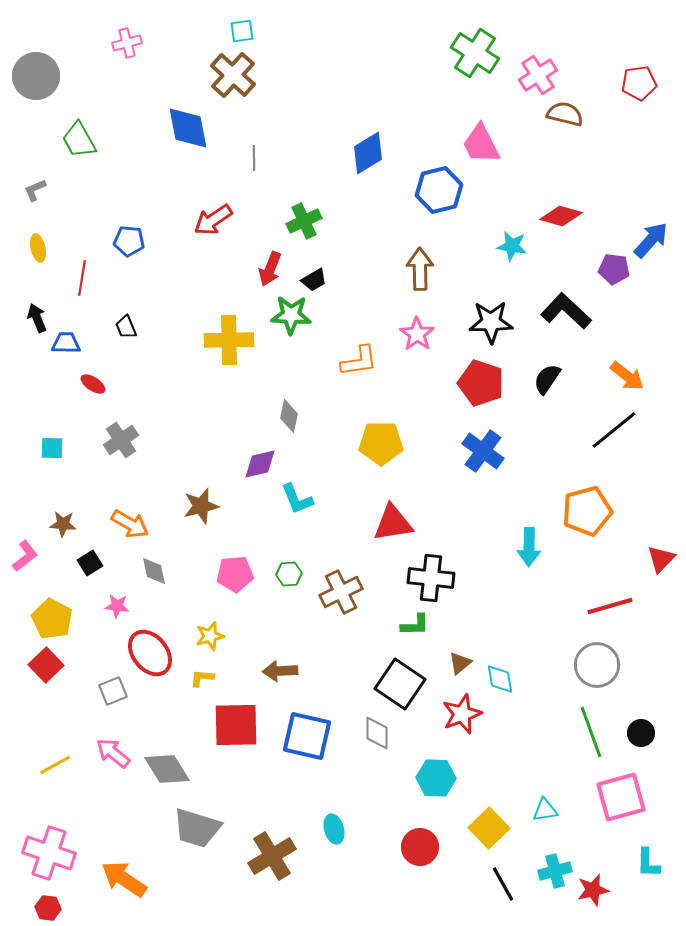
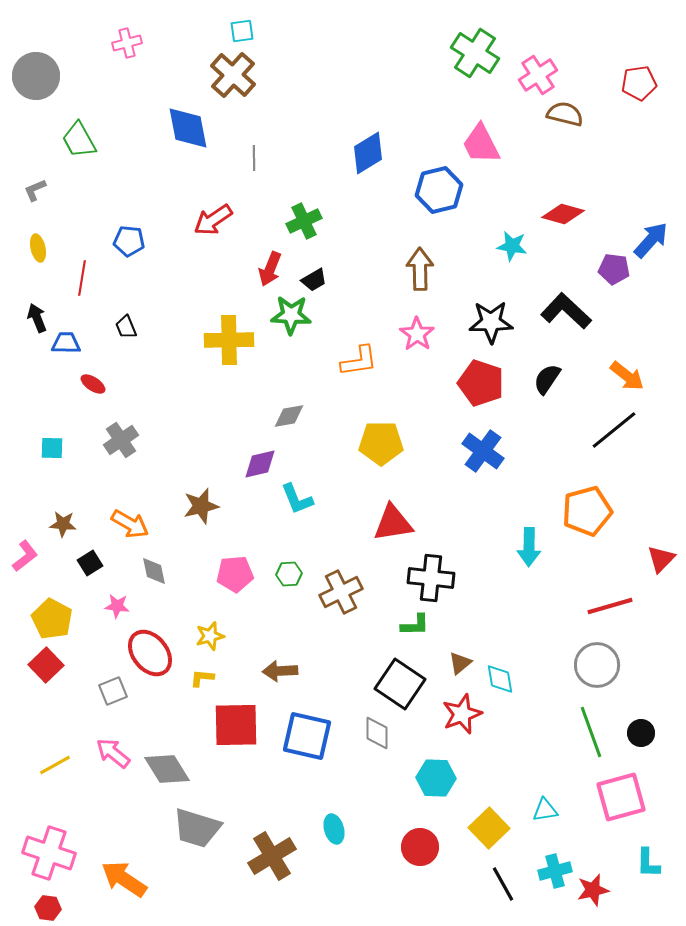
red diamond at (561, 216): moved 2 px right, 2 px up
gray diamond at (289, 416): rotated 68 degrees clockwise
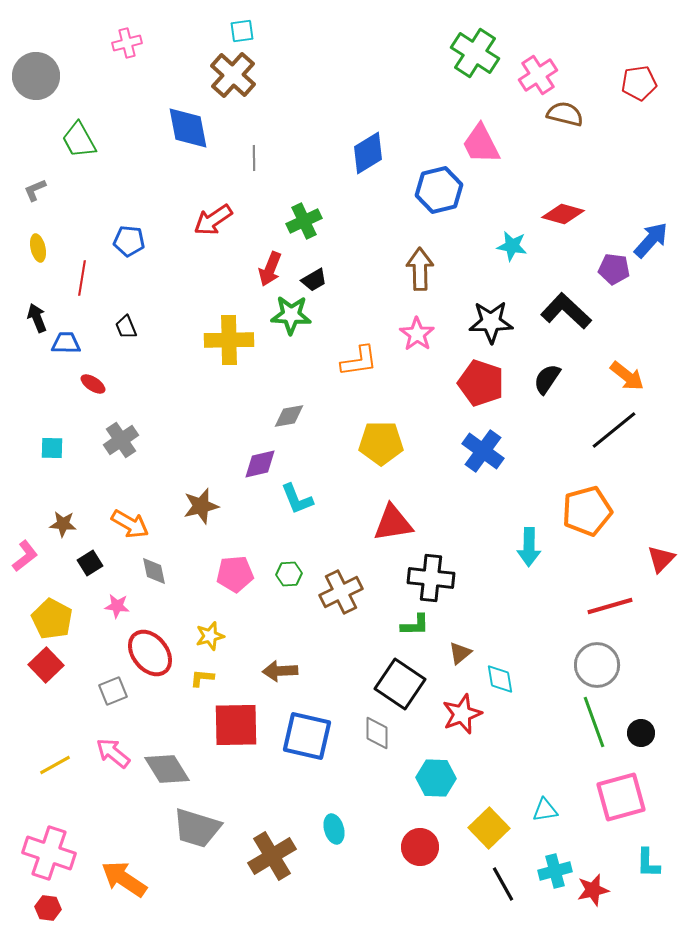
brown triangle at (460, 663): moved 10 px up
green line at (591, 732): moved 3 px right, 10 px up
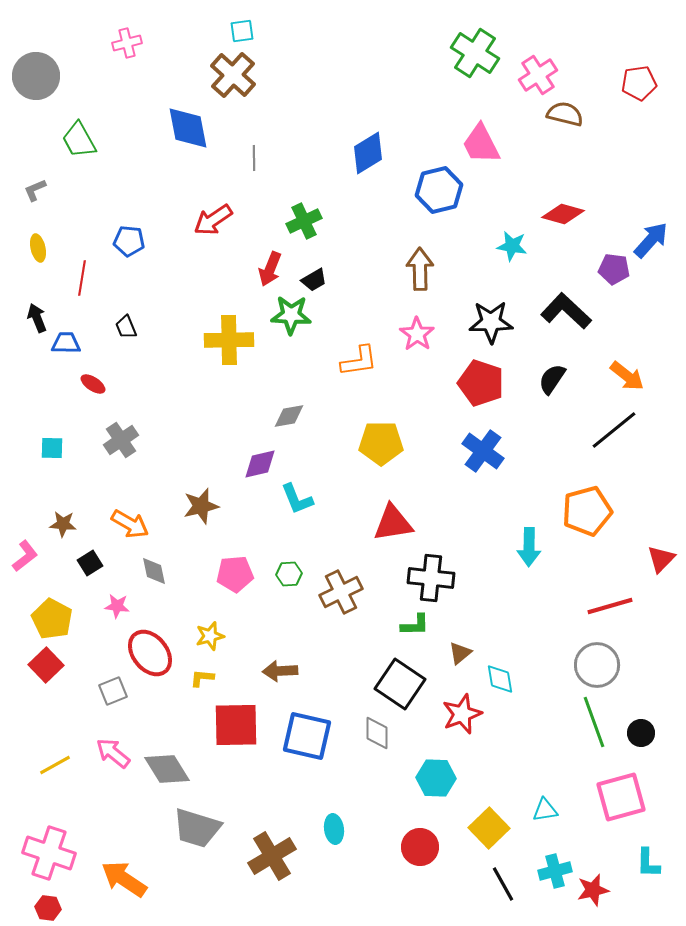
black semicircle at (547, 379): moved 5 px right
cyan ellipse at (334, 829): rotated 8 degrees clockwise
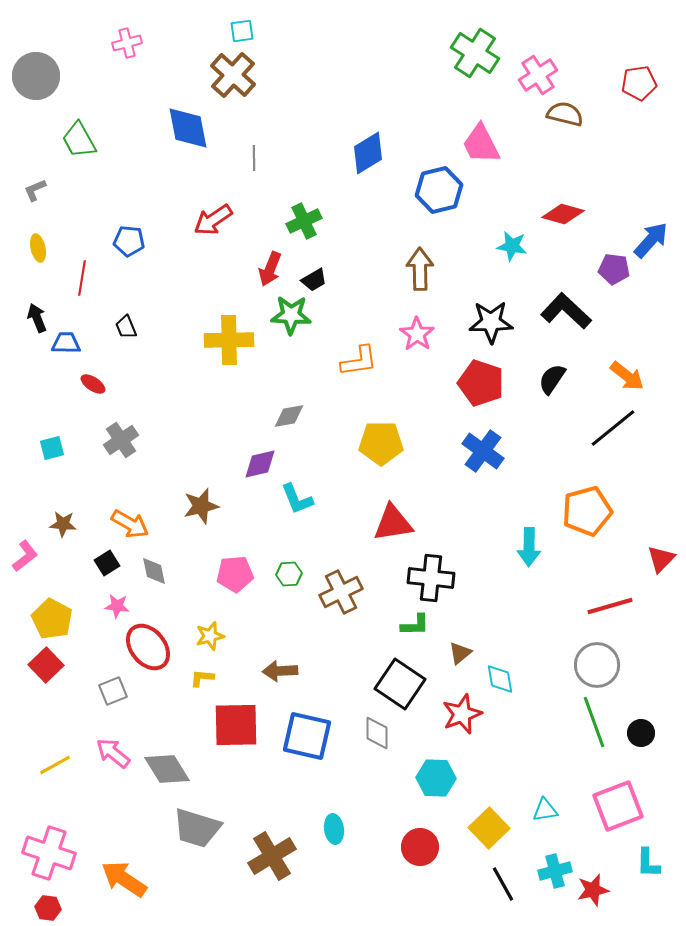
black line at (614, 430): moved 1 px left, 2 px up
cyan square at (52, 448): rotated 15 degrees counterclockwise
black square at (90, 563): moved 17 px right
red ellipse at (150, 653): moved 2 px left, 6 px up
pink square at (621, 797): moved 3 px left, 9 px down; rotated 6 degrees counterclockwise
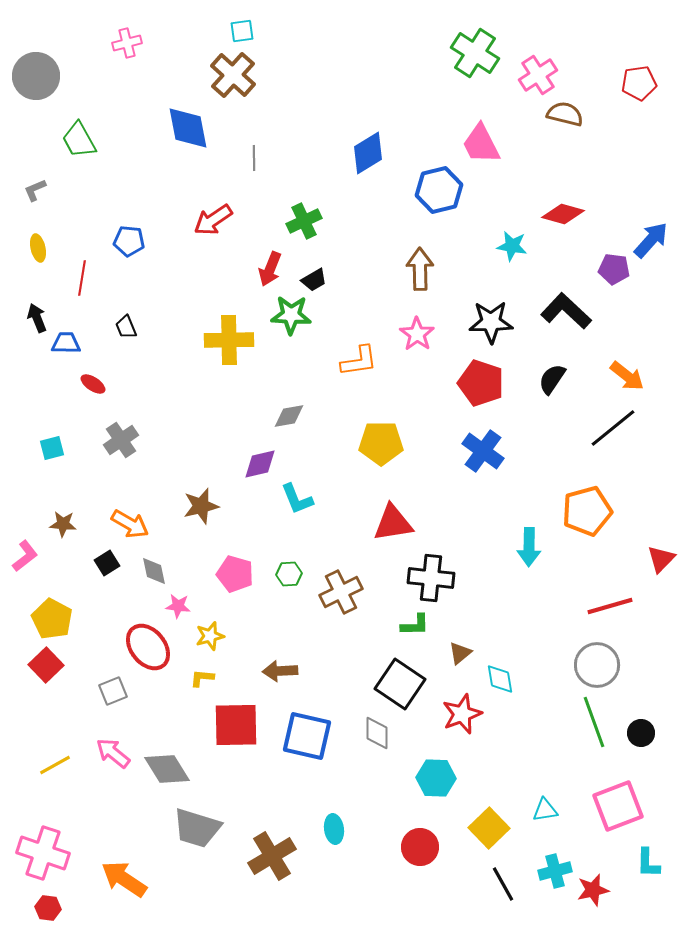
pink pentagon at (235, 574): rotated 21 degrees clockwise
pink star at (117, 606): moved 61 px right
pink cross at (49, 853): moved 6 px left
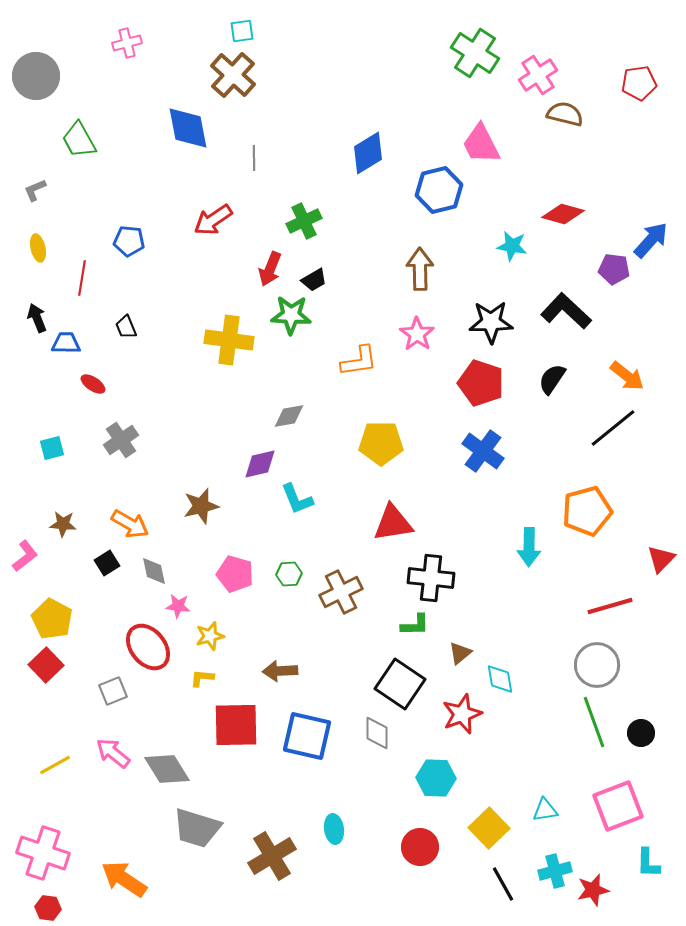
yellow cross at (229, 340): rotated 9 degrees clockwise
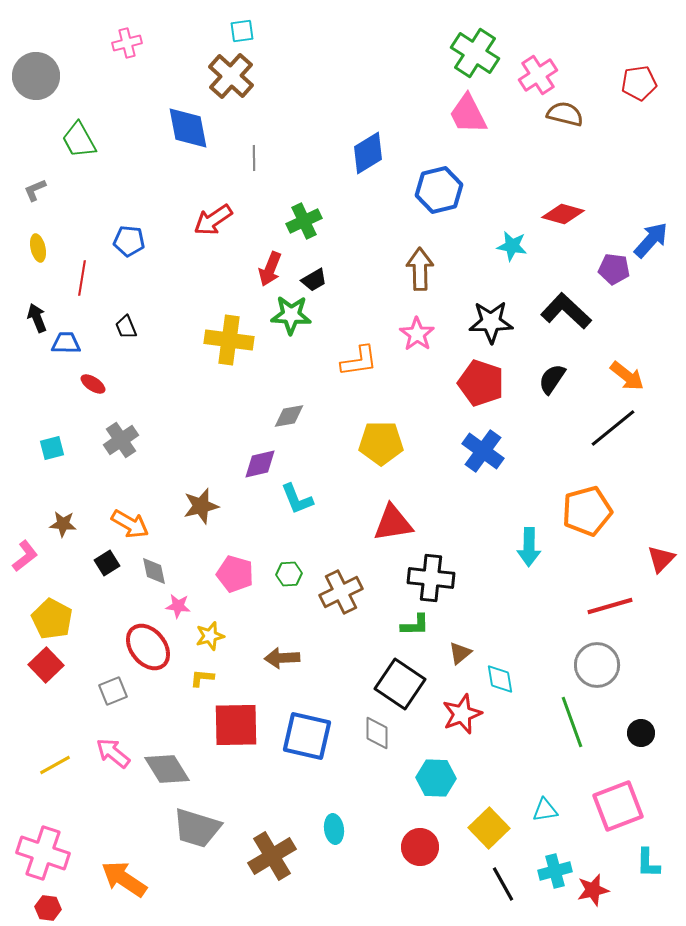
brown cross at (233, 75): moved 2 px left, 1 px down
pink trapezoid at (481, 144): moved 13 px left, 30 px up
brown arrow at (280, 671): moved 2 px right, 13 px up
green line at (594, 722): moved 22 px left
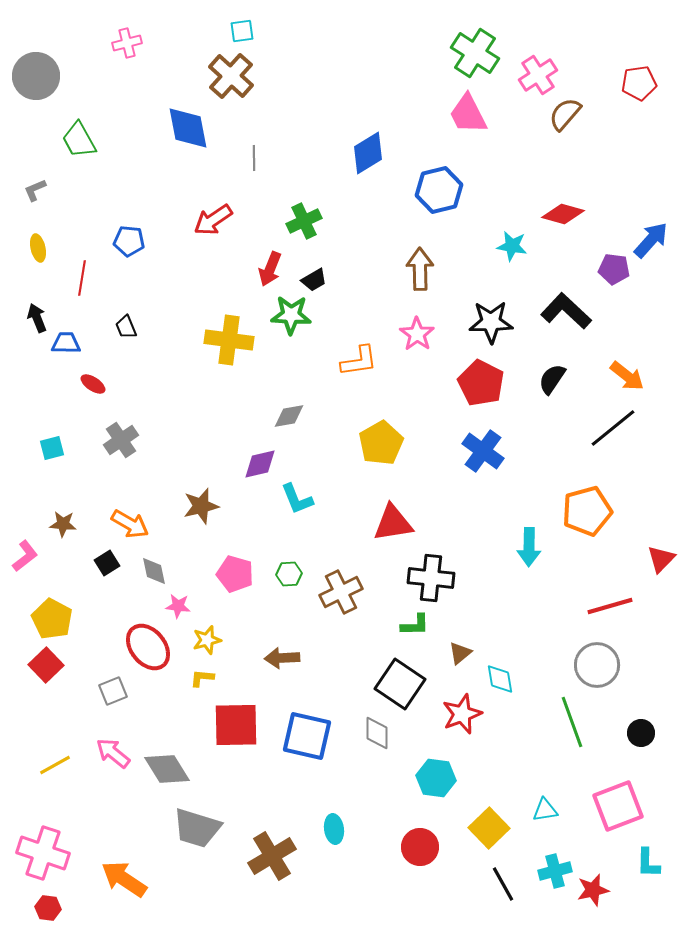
brown semicircle at (565, 114): rotated 63 degrees counterclockwise
red pentagon at (481, 383): rotated 9 degrees clockwise
yellow pentagon at (381, 443): rotated 30 degrees counterclockwise
yellow star at (210, 636): moved 3 px left, 4 px down
cyan hexagon at (436, 778): rotated 6 degrees clockwise
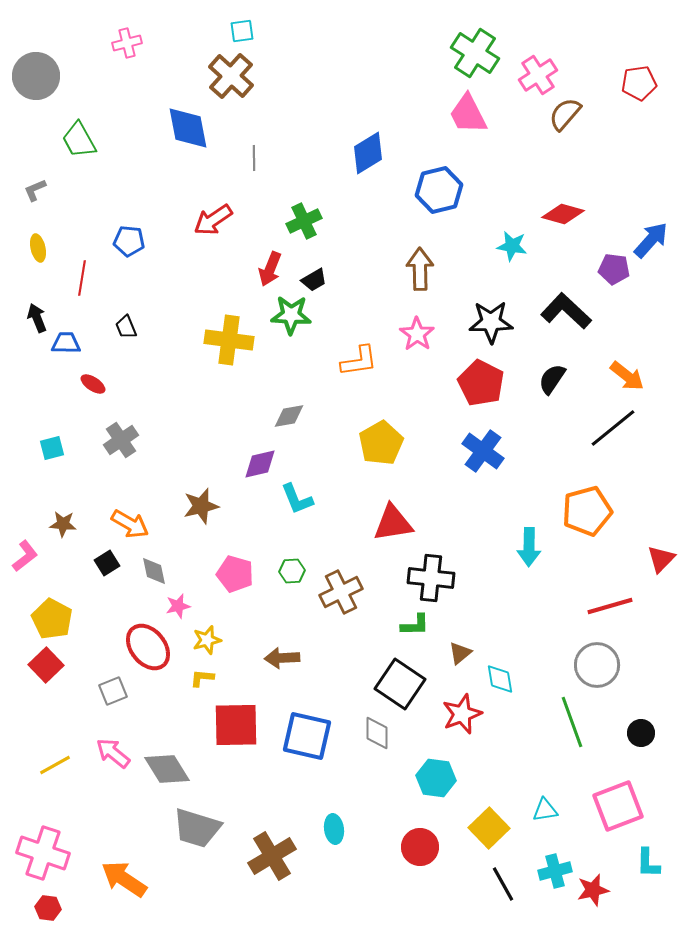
green hexagon at (289, 574): moved 3 px right, 3 px up
pink star at (178, 606): rotated 20 degrees counterclockwise
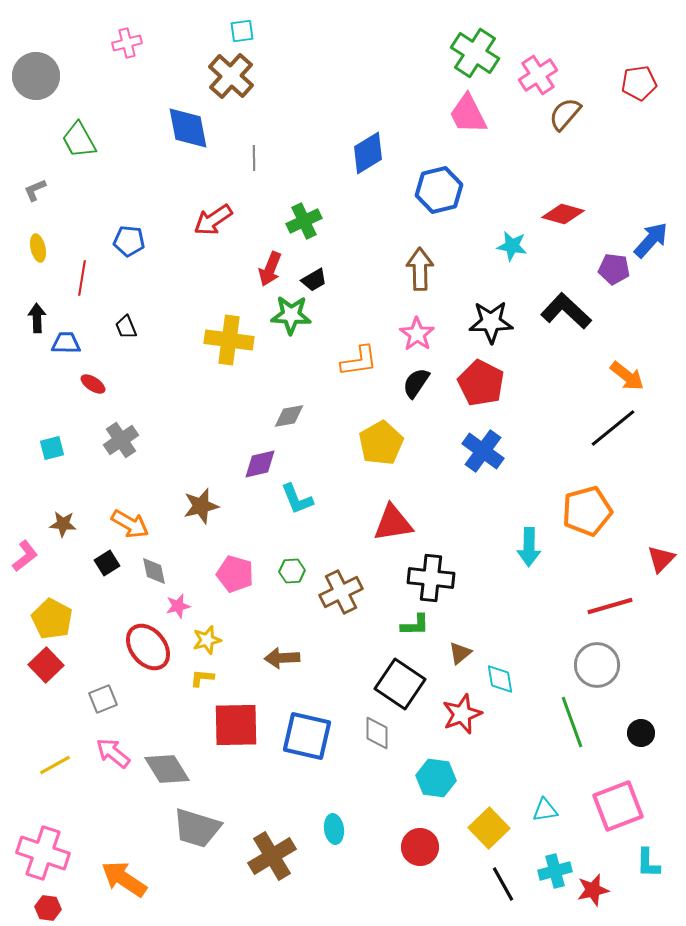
black arrow at (37, 318): rotated 20 degrees clockwise
black semicircle at (552, 379): moved 136 px left, 4 px down
gray square at (113, 691): moved 10 px left, 8 px down
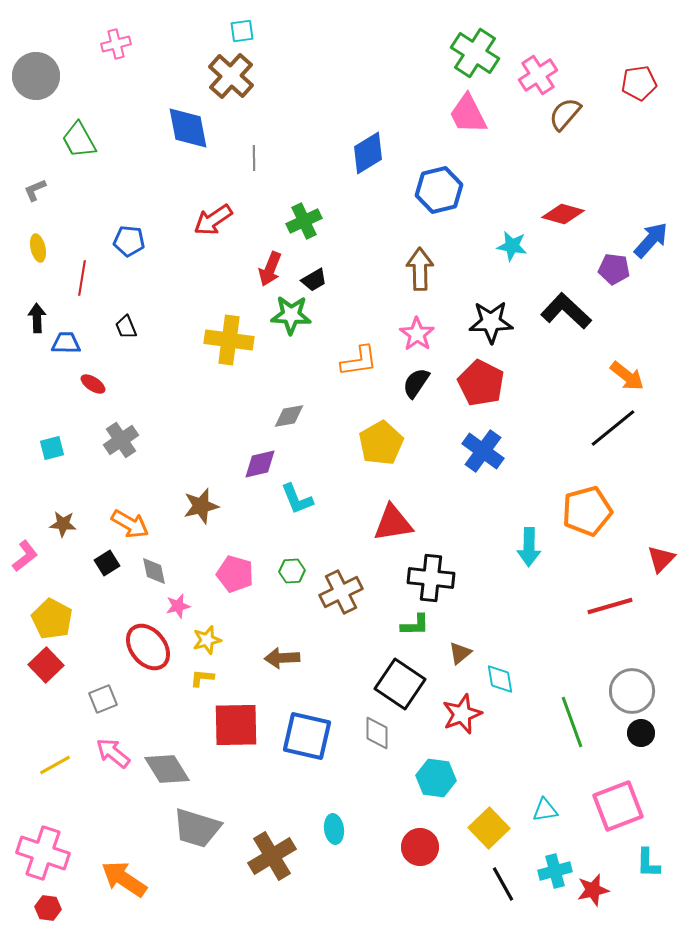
pink cross at (127, 43): moved 11 px left, 1 px down
gray circle at (597, 665): moved 35 px right, 26 px down
